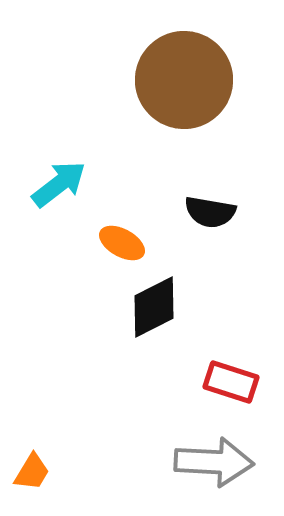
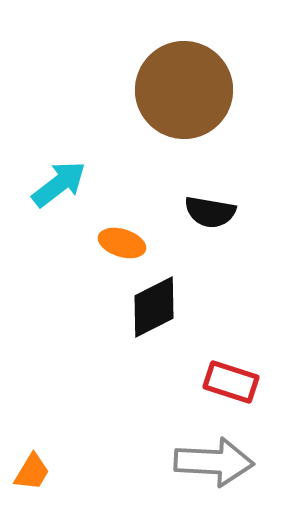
brown circle: moved 10 px down
orange ellipse: rotated 12 degrees counterclockwise
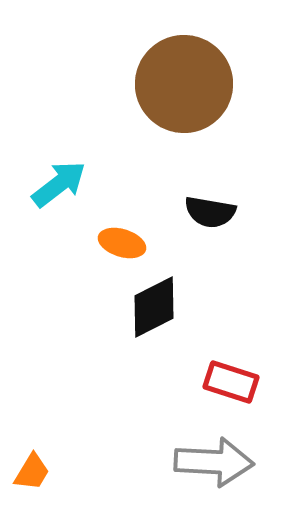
brown circle: moved 6 px up
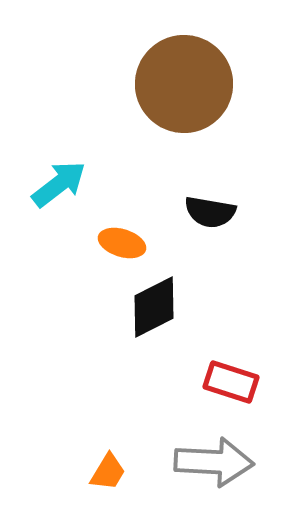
orange trapezoid: moved 76 px right
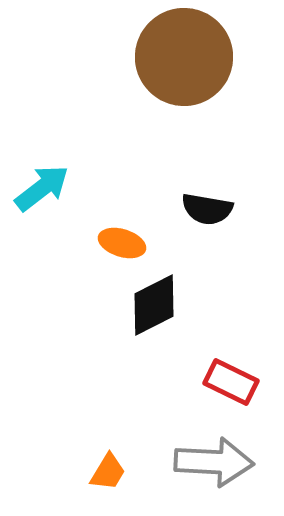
brown circle: moved 27 px up
cyan arrow: moved 17 px left, 4 px down
black semicircle: moved 3 px left, 3 px up
black diamond: moved 2 px up
red rectangle: rotated 8 degrees clockwise
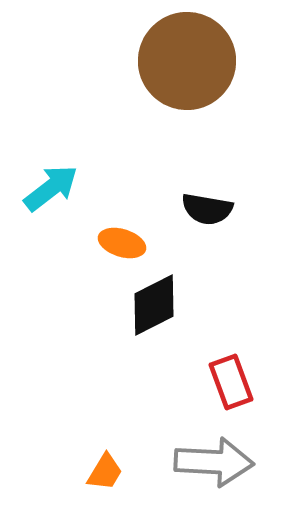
brown circle: moved 3 px right, 4 px down
cyan arrow: moved 9 px right
red rectangle: rotated 44 degrees clockwise
orange trapezoid: moved 3 px left
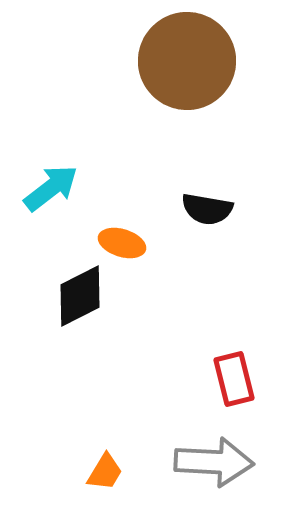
black diamond: moved 74 px left, 9 px up
red rectangle: moved 3 px right, 3 px up; rotated 6 degrees clockwise
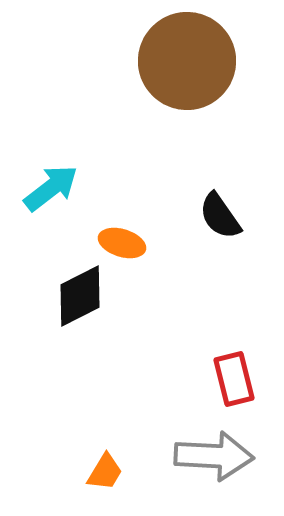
black semicircle: moved 13 px right, 7 px down; rotated 45 degrees clockwise
gray arrow: moved 6 px up
